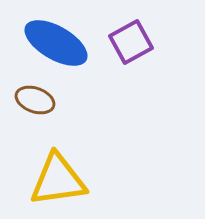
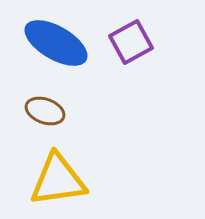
brown ellipse: moved 10 px right, 11 px down
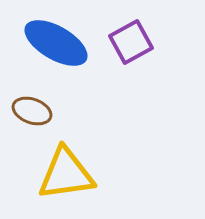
brown ellipse: moved 13 px left
yellow triangle: moved 8 px right, 6 px up
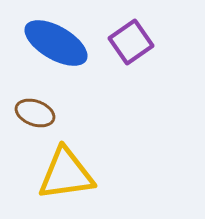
purple square: rotated 6 degrees counterclockwise
brown ellipse: moved 3 px right, 2 px down
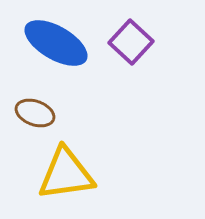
purple square: rotated 12 degrees counterclockwise
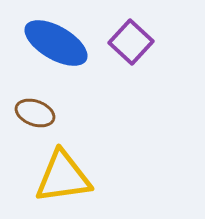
yellow triangle: moved 3 px left, 3 px down
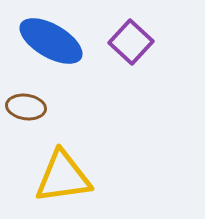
blue ellipse: moved 5 px left, 2 px up
brown ellipse: moved 9 px left, 6 px up; rotated 12 degrees counterclockwise
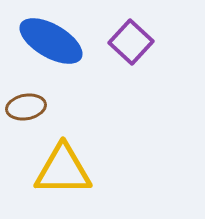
brown ellipse: rotated 18 degrees counterclockwise
yellow triangle: moved 7 px up; rotated 8 degrees clockwise
